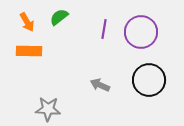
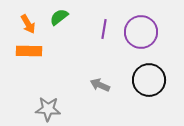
orange arrow: moved 1 px right, 2 px down
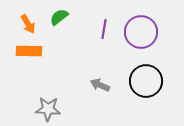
black circle: moved 3 px left, 1 px down
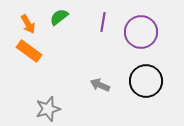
purple line: moved 1 px left, 7 px up
orange rectangle: rotated 35 degrees clockwise
gray star: rotated 20 degrees counterclockwise
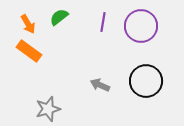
purple circle: moved 6 px up
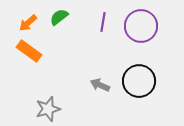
orange arrow: moved 1 px up; rotated 78 degrees clockwise
black circle: moved 7 px left
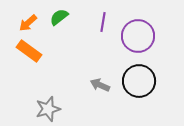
purple circle: moved 3 px left, 10 px down
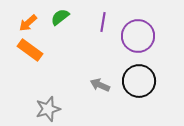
green semicircle: moved 1 px right
orange rectangle: moved 1 px right, 1 px up
